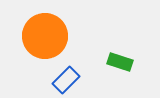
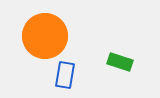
blue rectangle: moved 1 px left, 5 px up; rotated 36 degrees counterclockwise
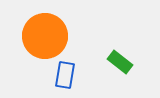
green rectangle: rotated 20 degrees clockwise
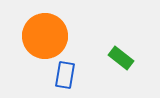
green rectangle: moved 1 px right, 4 px up
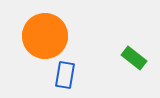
green rectangle: moved 13 px right
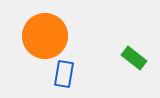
blue rectangle: moved 1 px left, 1 px up
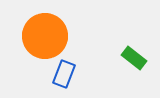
blue rectangle: rotated 12 degrees clockwise
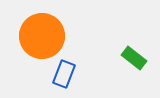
orange circle: moved 3 px left
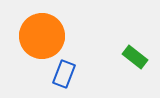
green rectangle: moved 1 px right, 1 px up
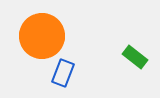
blue rectangle: moved 1 px left, 1 px up
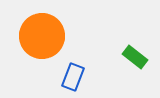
blue rectangle: moved 10 px right, 4 px down
